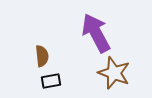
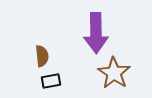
purple arrow: rotated 153 degrees counterclockwise
brown star: rotated 12 degrees clockwise
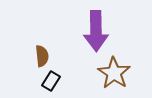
purple arrow: moved 2 px up
black rectangle: rotated 48 degrees counterclockwise
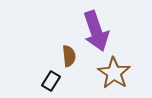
purple arrow: rotated 18 degrees counterclockwise
brown semicircle: moved 27 px right
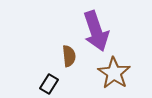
black rectangle: moved 2 px left, 3 px down
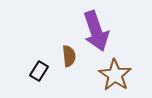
brown star: moved 1 px right, 2 px down
black rectangle: moved 10 px left, 13 px up
